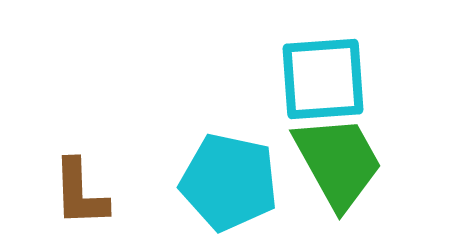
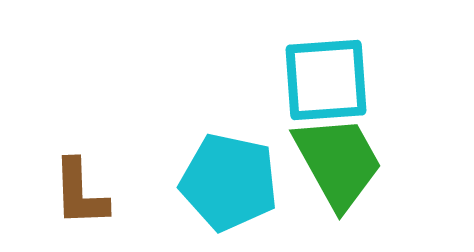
cyan square: moved 3 px right, 1 px down
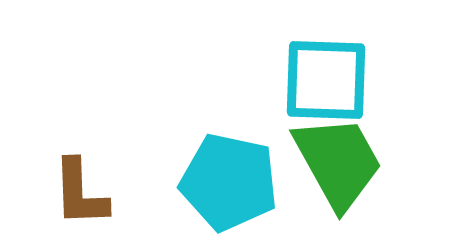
cyan square: rotated 6 degrees clockwise
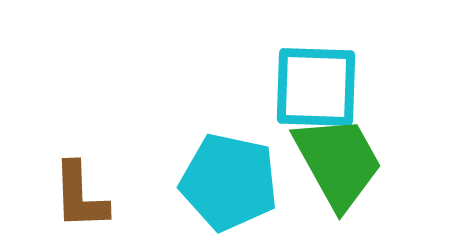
cyan square: moved 10 px left, 7 px down
brown L-shape: moved 3 px down
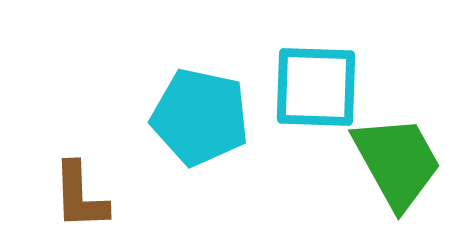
green trapezoid: moved 59 px right
cyan pentagon: moved 29 px left, 65 px up
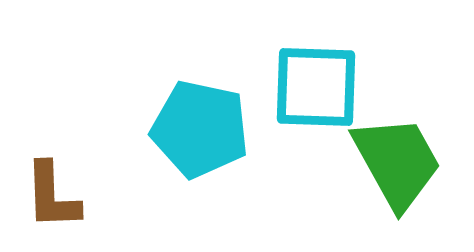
cyan pentagon: moved 12 px down
brown L-shape: moved 28 px left
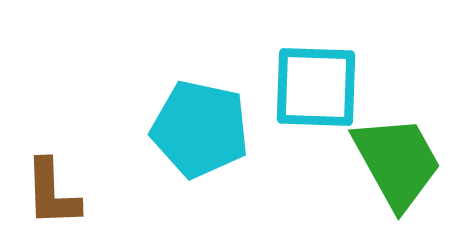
brown L-shape: moved 3 px up
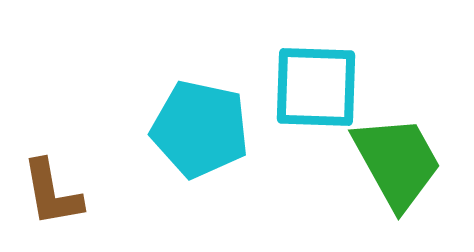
brown L-shape: rotated 8 degrees counterclockwise
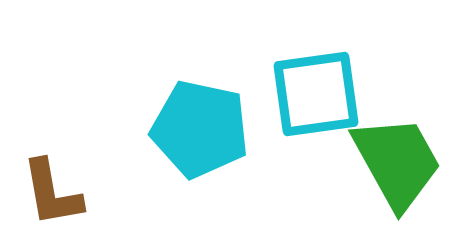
cyan square: moved 7 px down; rotated 10 degrees counterclockwise
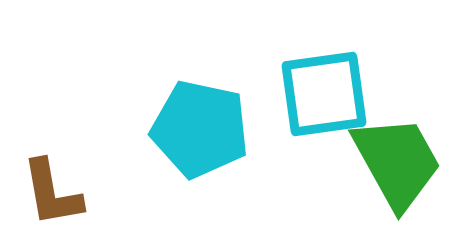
cyan square: moved 8 px right
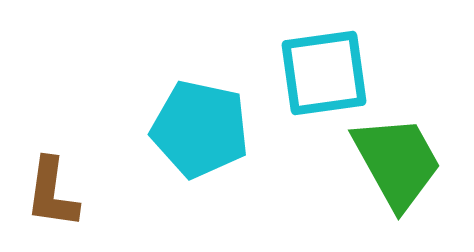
cyan square: moved 21 px up
brown L-shape: rotated 18 degrees clockwise
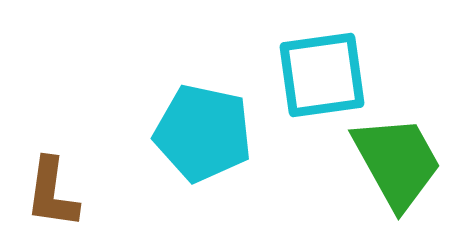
cyan square: moved 2 px left, 2 px down
cyan pentagon: moved 3 px right, 4 px down
